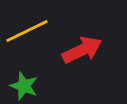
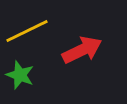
green star: moved 4 px left, 11 px up
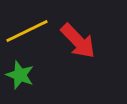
red arrow: moved 4 px left, 9 px up; rotated 72 degrees clockwise
